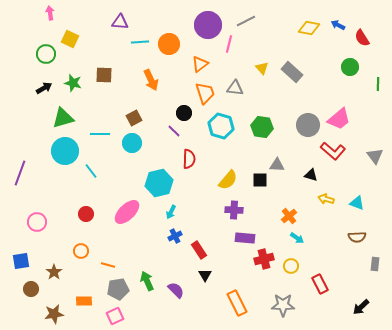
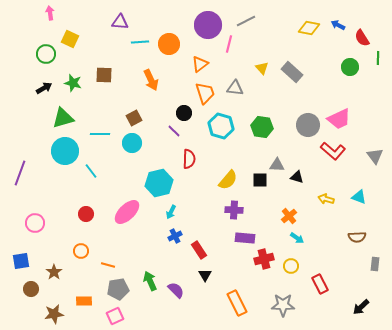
green line at (378, 84): moved 26 px up
pink trapezoid at (339, 119): rotated 15 degrees clockwise
black triangle at (311, 175): moved 14 px left, 2 px down
cyan triangle at (357, 203): moved 2 px right, 6 px up
pink circle at (37, 222): moved 2 px left, 1 px down
green arrow at (147, 281): moved 3 px right
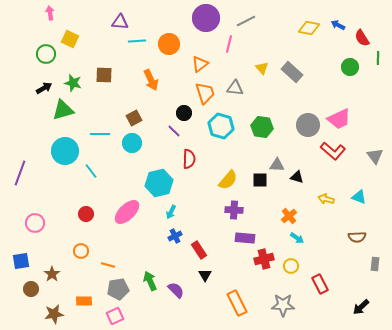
purple circle at (208, 25): moved 2 px left, 7 px up
cyan line at (140, 42): moved 3 px left, 1 px up
green triangle at (63, 118): moved 8 px up
brown star at (54, 272): moved 2 px left, 2 px down
